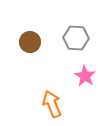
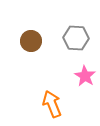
brown circle: moved 1 px right, 1 px up
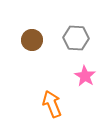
brown circle: moved 1 px right, 1 px up
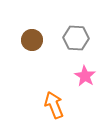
orange arrow: moved 2 px right, 1 px down
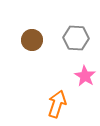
orange arrow: moved 3 px right, 1 px up; rotated 40 degrees clockwise
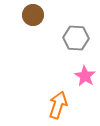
brown circle: moved 1 px right, 25 px up
orange arrow: moved 1 px right, 1 px down
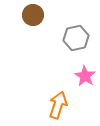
gray hexagon: rotated 15 degrees counterclockwise
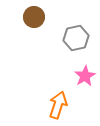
brown circle: moved 1 px right, 2 px down
pink star: rotated 10 degrees clockwise
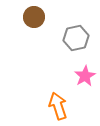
orange arrow: moved 1 px down; rotated 36 degrees counterclockwise
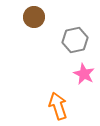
gray hexagon: moved 1 px left, 2 px down
pink star: moved 1 px left, 2 px up; rotated 15 degrees counterclockwise
